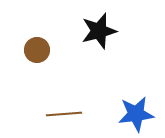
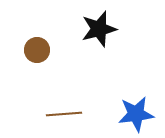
black star: moved 2 px up
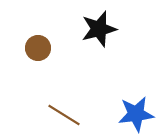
brown circle: moved 1 px right, 2 px up
brown line: moved 1 px down; rotated 36 degrees clockwise
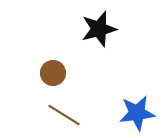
brown circle: moved 15 px right, 25 px down
blue star: moved 1 px right, 1 px up
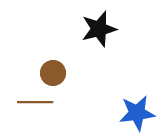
brown line: moved 29 px left, 13 px up; rotated 32 degrees counterclockwise
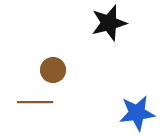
black star: moved 10 px right, 6 px up
brown circle: moved 3 px up
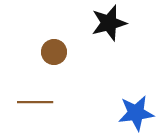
brown circle: moved 1 px right, 18 px up
blue star: moved 1 px left
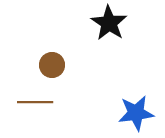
black star: rotated 24 degrees counterclockwise
brown circle: moved 2 px left, 13 px down
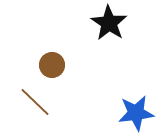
brown line: rotated 44 degrees clockwise
